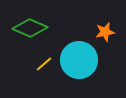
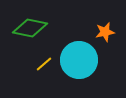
green diamond: rotated 12 degrees counterclockwise
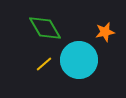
green diamond: moved 15 px right; rotated 48 degrees clockwise
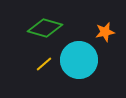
green diamond: rotated 44 degrees counterclockwise
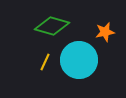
green diamond: moved 7 px right, 2 px up
yellow line: moved 1 px right, 2 px up; rotated 24 degrees counterclockwise
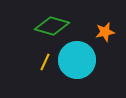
cyan circle: moved 2 px left
